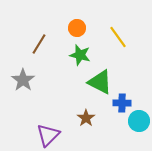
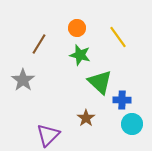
green triangle: rotated 16 degrees clockwise
blue cross: moved 3 px up
cyan circle: moved 7 px left, 3 px down
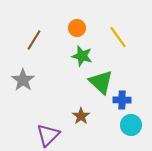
brown line: moved 5 px left, 4 px up
green star: moved 2 px right, 1 px down
green triangle: moved 1 px right
brown star: moved 5 px left, 2 px up
cyan circle: moved 1 px left, 1 px down
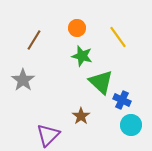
blue cross: rotated 24 degrees clockwise
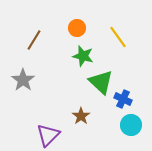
green star: moved 1 px right
blue cross: moved 1 px right, 1 px up
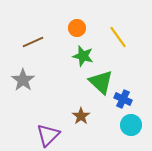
brown line: moved 1 px left, 2 px down; rotated 35 degrees clockwise
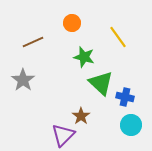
orange circle: moved 5 px left, 5 px up
green star: moved 1 px right, 1 px down
green triangle: moved 1 px down
blue cross: moved 2 px right, 2 px up; rotated 12 degrees counterclockwise
purple triangle: moved 15 px right
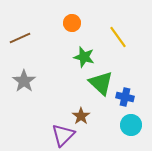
brown line: moved 13 px left, 4 px up
gray star: moved 1 px right, 1 px down
